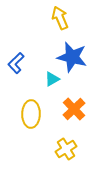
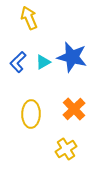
yellow arrow: moved 31 px left
blue L-shape: moved 2 px right, 1 px up
cyan triangle: moved 9 px left, 17 px up
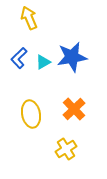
blue star: rotated 24 degrees counterclockwise
blue L-shape: moved 1 px right, 4 px up
yellow ellipse: rotated 12 degrees counterclockwise
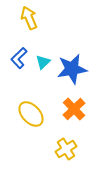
blue star: moved 12 px down
cyan triangle: rotated 14 degrees counterclockwise
yellow ellipse: rotated 32 degrees counterclockwise
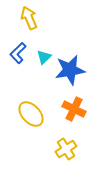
blue L-shape: moved 1 px left, 5 px up
cyan triangle: moved 1 px right, 5 px up
blue star: moved 2 px left, 1 px down
orange cross: rotated 20 degrees counterclockwise
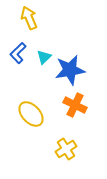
orange cross: moved 1 px right, 4 px up
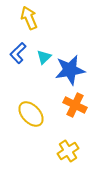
yellow cross: moved 2 px right, 2 px down
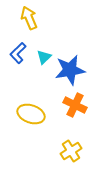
yellow ellipse: rotated 28 degrees counterclockwise
yellow cross: moved 3 px right
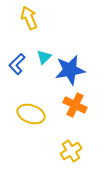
blue L-shape: moved 1 px left, 11 px down
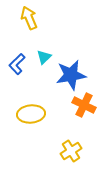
blue star: moved 1 px right, 5 px down
orange cross: moved 9 px right
yellow ellipse: rotated 24 degrees counterclockwise
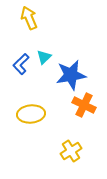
blue L-shape: moved 4 px right
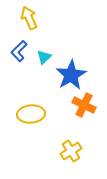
blue L-shape: moved 2 px left, 13 px up
blue star: rotated 20 degrees counterclockwise
